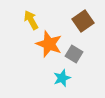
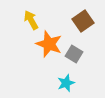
cyan star: moved 4 px right, 5 px down
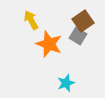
gray square: moved 4 px right, 18 px up
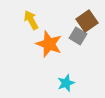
brown square: moved 4 px right
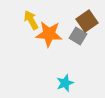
orange star: moved 10 px up; rotated 16 degrees counterclockwise
cyan star: moved 1 px left
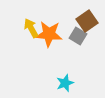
yellow arrow: moved 8 px down
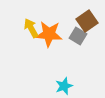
cyan star: moved 1 px left, 3 px down
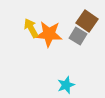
brown square: rotated 20 degrees counterclockwise
cyan star: moved 2 px right, 1 px up
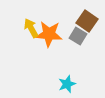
cyan star: moved 1 px right, 1 px up
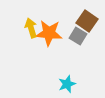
yellow arrow: rotated 12 degrees clockwise
orange star: moved 1 px up
